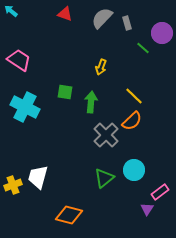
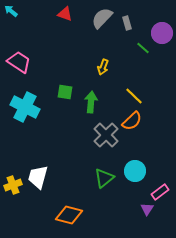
pink trapezoid: moved 2 px down
yellow arrow: moved 2 px right
cyan circle: moved 1 px right, 1 px down
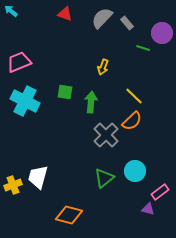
gray rectangle: rotated 24 degrees counterclockwise
green line: rotated 24 degrees counterclockwise
pink trapezoid: rotated 55 degrees counterclockwise
cyan cross: moved 6 px up
purple triangle: moved 1 px right; rotated 48 degrees counterclockwise
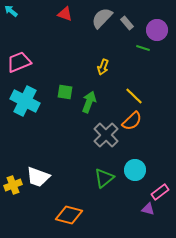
purple circle: moved 5 px left, 3 px up
green arrow: moved 2 px left; rotated 15 degrees clockwise
cyan circle: moved 1 px up
white trapezoid: rotated 85 degrees counterclockwise
